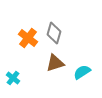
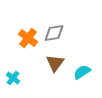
gray diamond: rotated 65 degrees clockwise
brown triangle: rotated 36 degrees counterclockwise
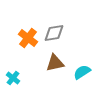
brown triangle: rotated 42 degrees clockwise
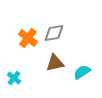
cyan cross: moved 1 px right
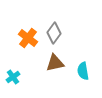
gray diamond: rotated 45 degrees counterclockwise
cyan semicircle: moved 1 px right, 1 px up; rotated 66 degrees counterclockwise
cyan cross: moved 1 px left, 1 px up; rotated 16 degrees clockwise
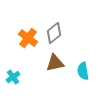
gray diamond: rotated 15 degrees clockwise
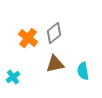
brown triangle: moved 1 px down
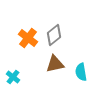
gray diamond: moved 2 px down
cyan semicircle: moved 2 px left, 1 px down
cyan cross: rotated 16 degrees counterclockwise
